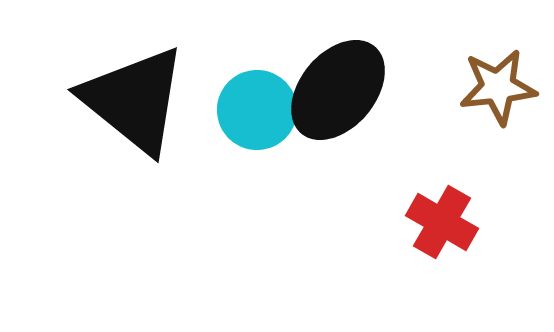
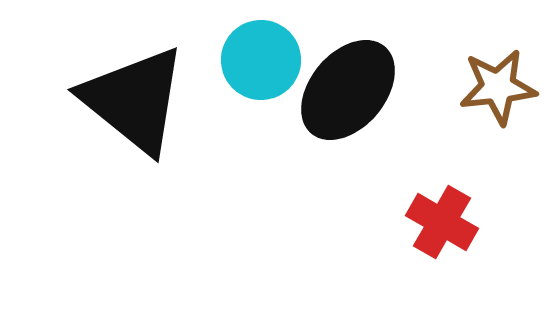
black ellipse: moved 10 px right
cyan circle: moved 4 px right, 50 px up
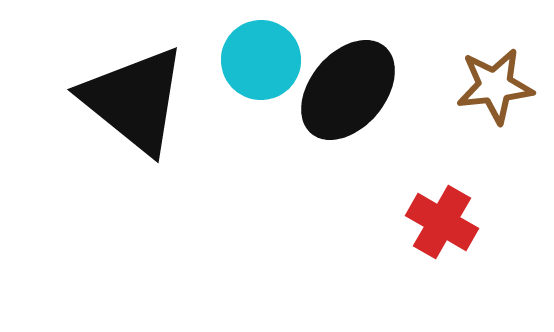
brown star: moved 3 px left, 1 px up
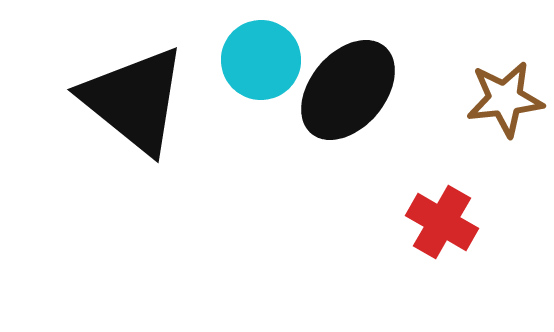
brown star: moved 10 px right, 13 px down
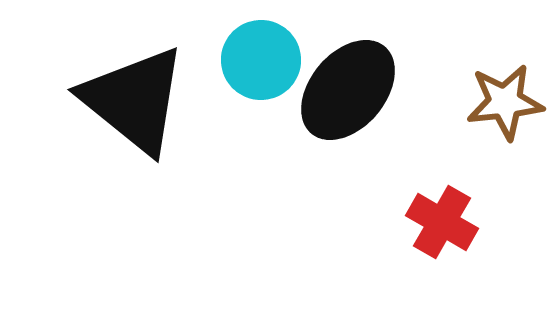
brown star: moved 3 px down
